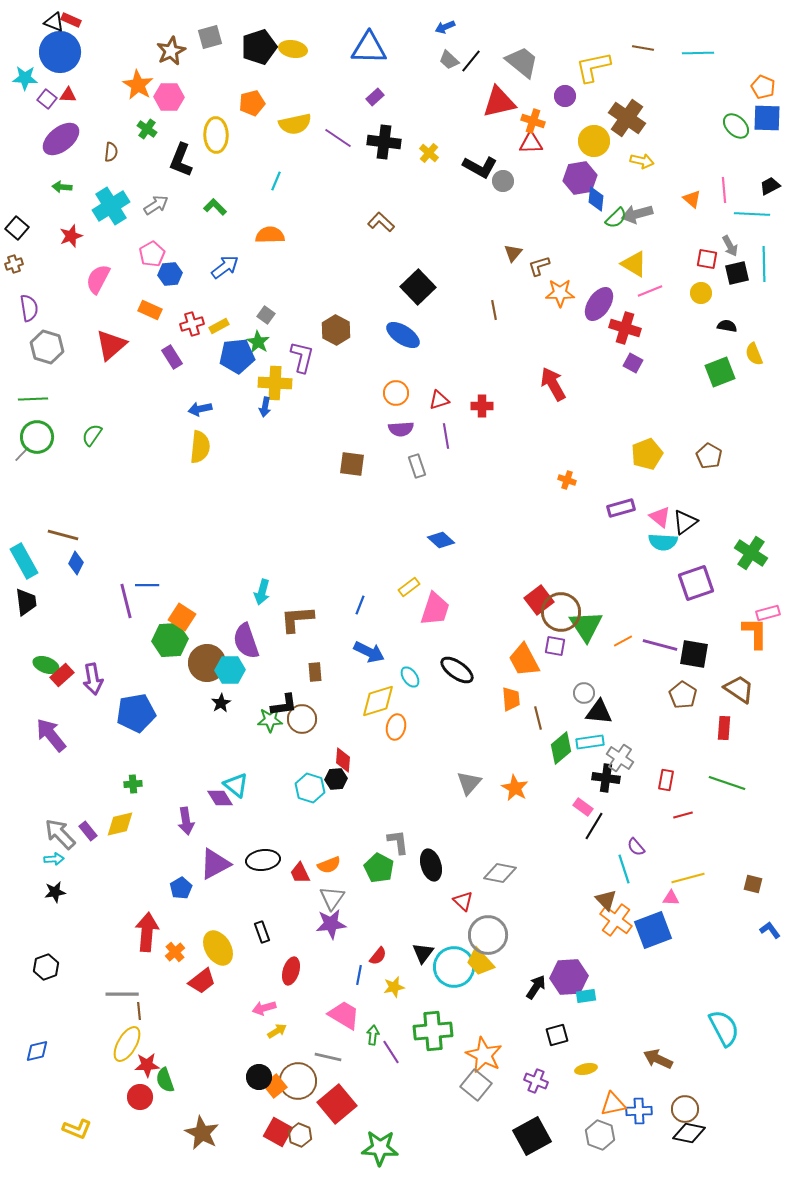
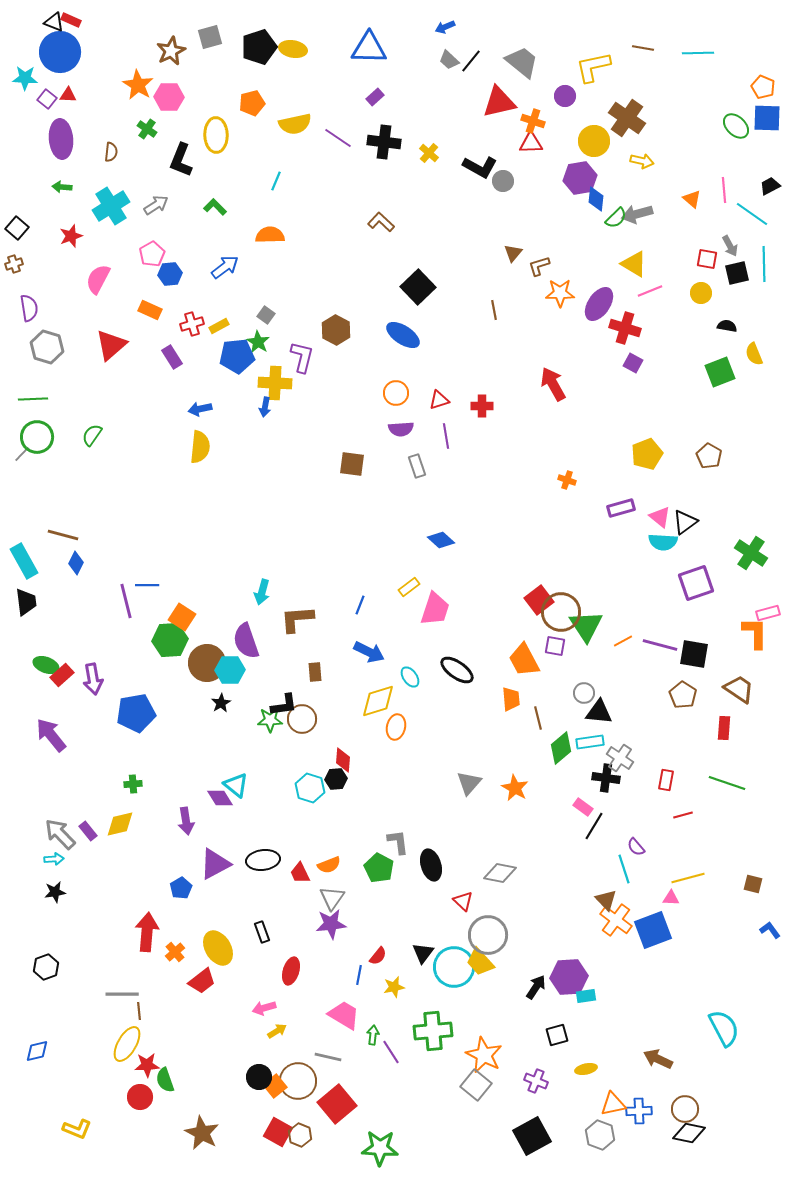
purple ellipse at (61, 139): rotated 57 degrees counterclockwise
cyan line at (752, 214): rotated 32 degrees clockwise
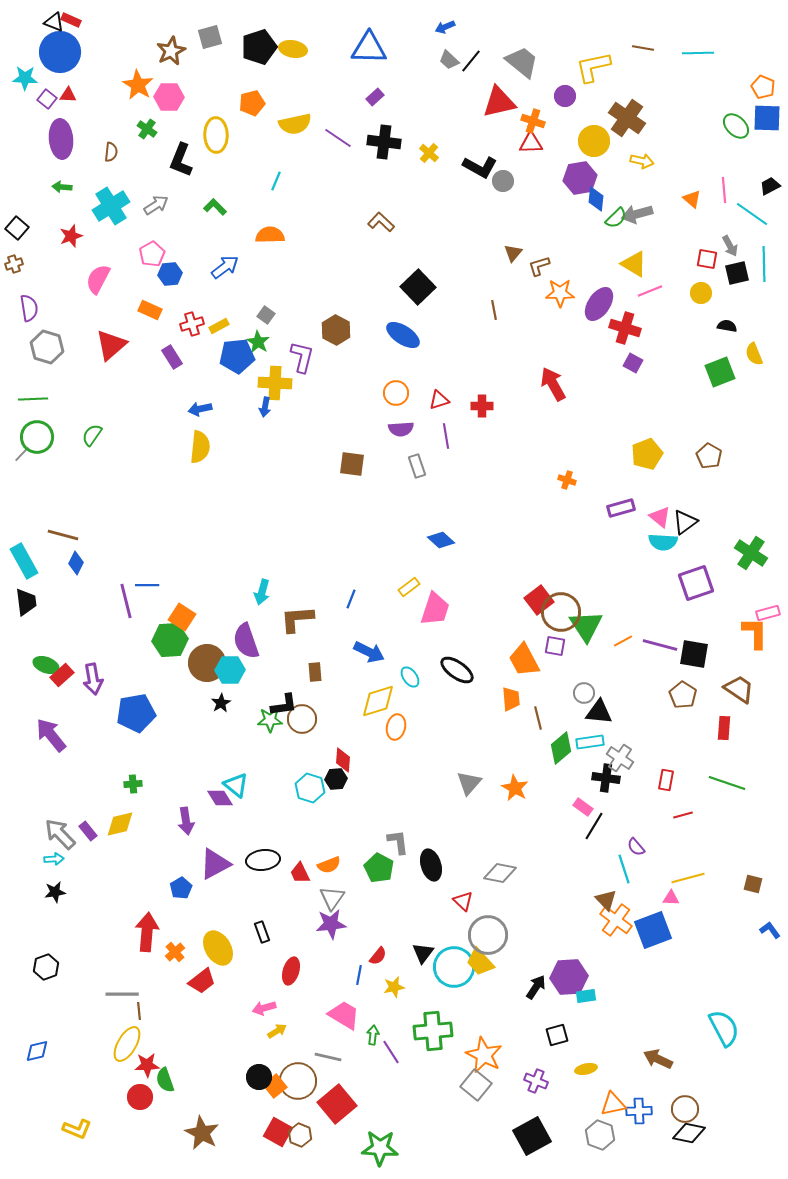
blue line at (360, 605): moved 9 px left, 6 px up
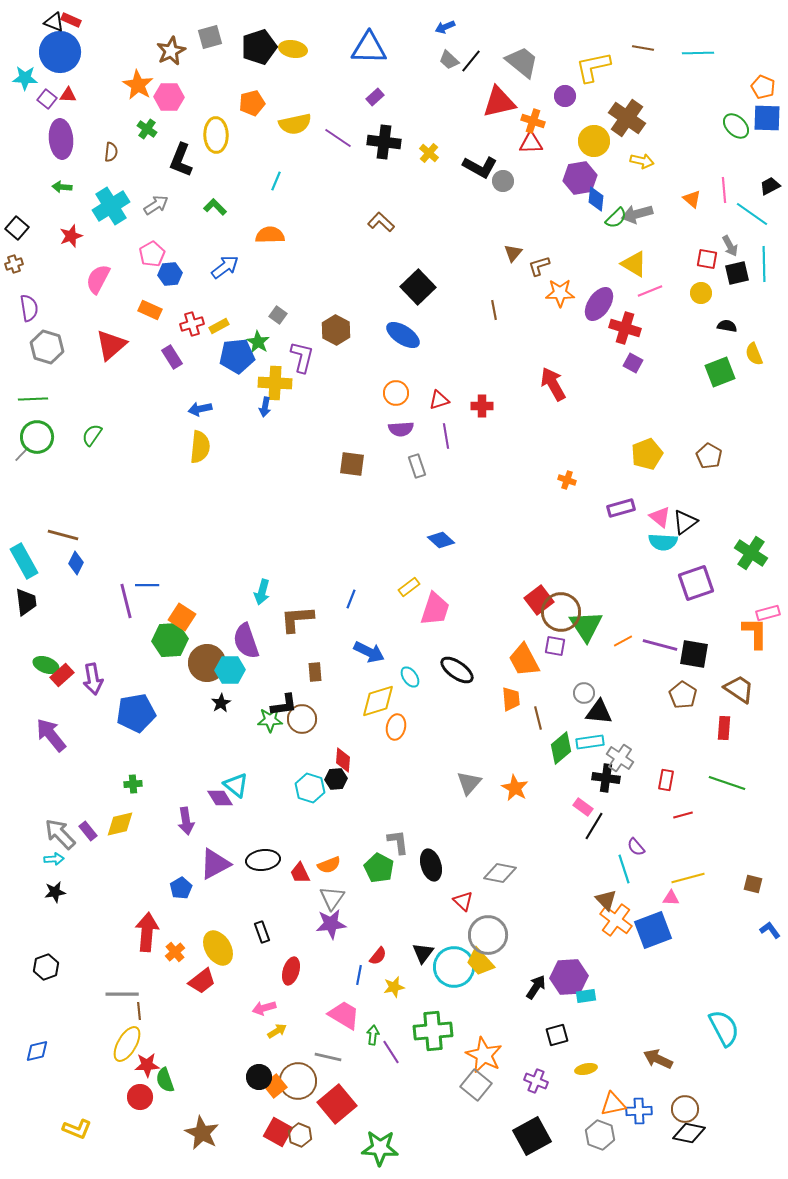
gray square at (266, 315): moved 12 px right
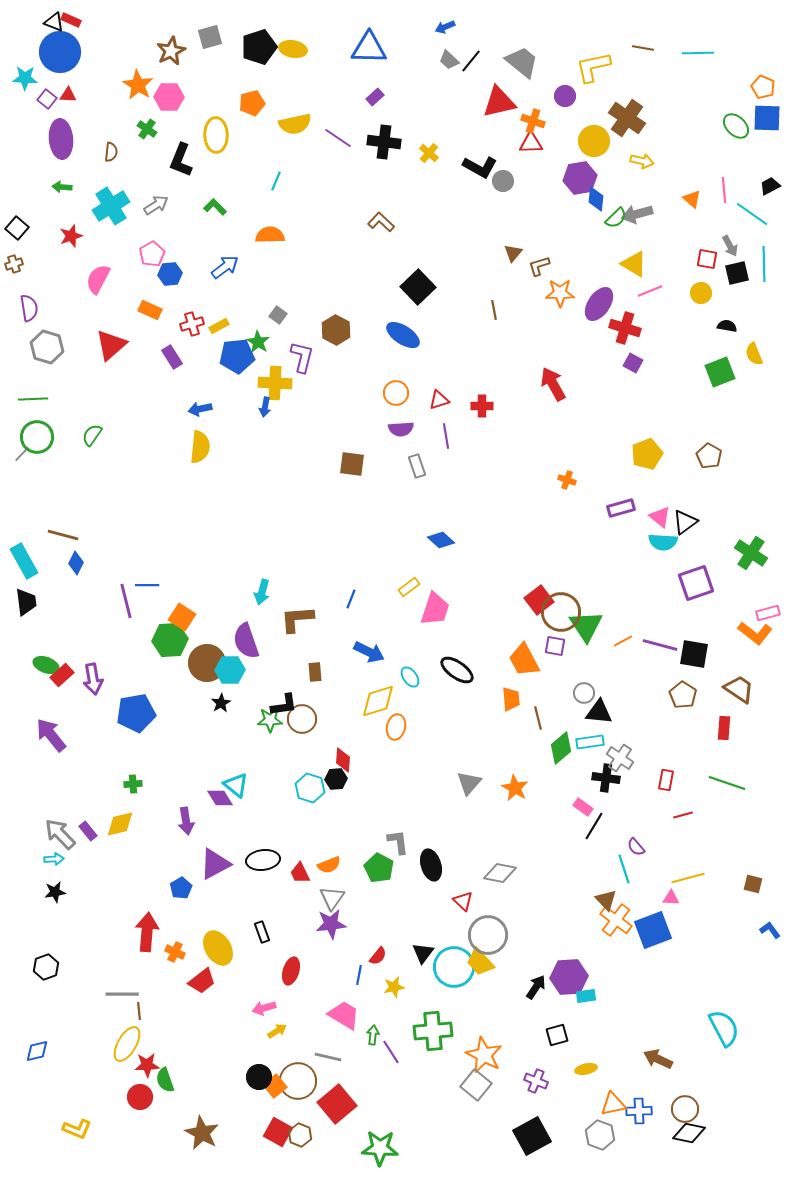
orange L-shape at (755, 633): rotated 128 degrees clockwise
orange cross at (175, 952): rotated 24 degrees counterclockwise
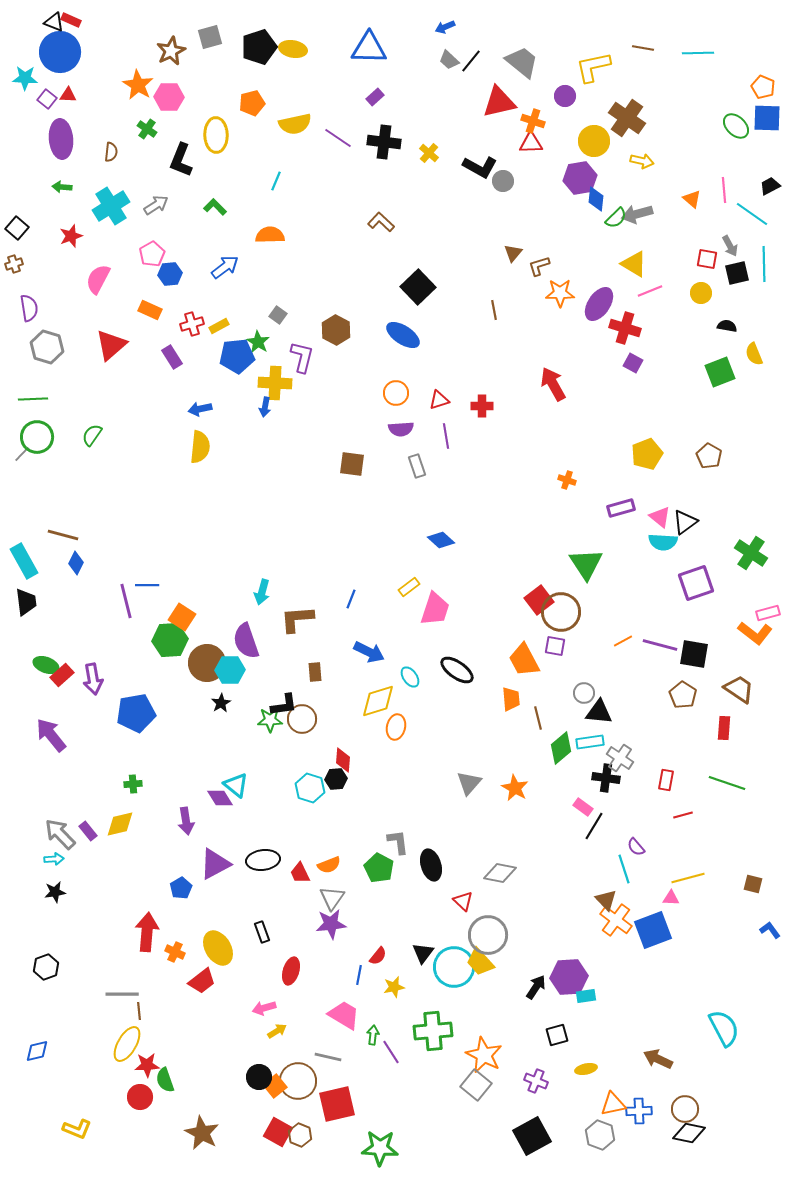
green triangle at (586, 626): moved 62 px up
red square at (337, 1104): rotated 27 degrees clockwise
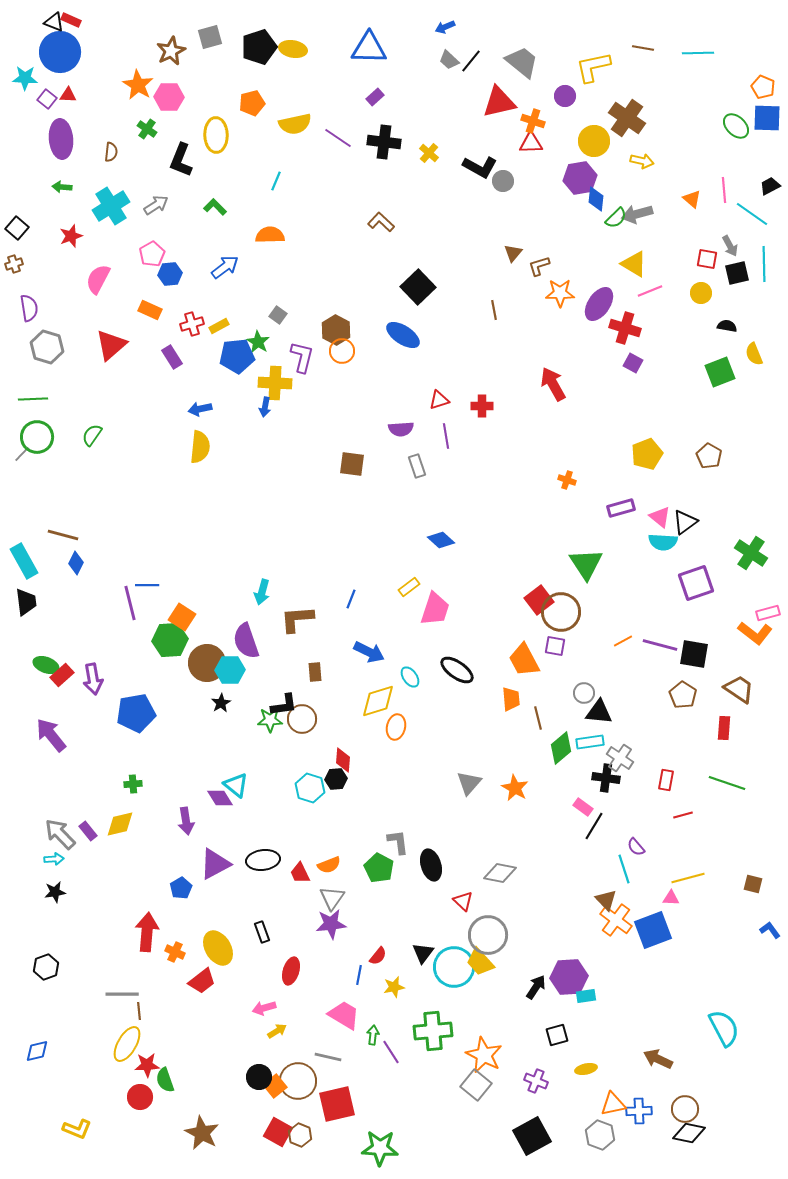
orange circle at (396, 393): moved 54 px left, 42 px up
purple line at (126, 601): moved 4 px right, 2 px down
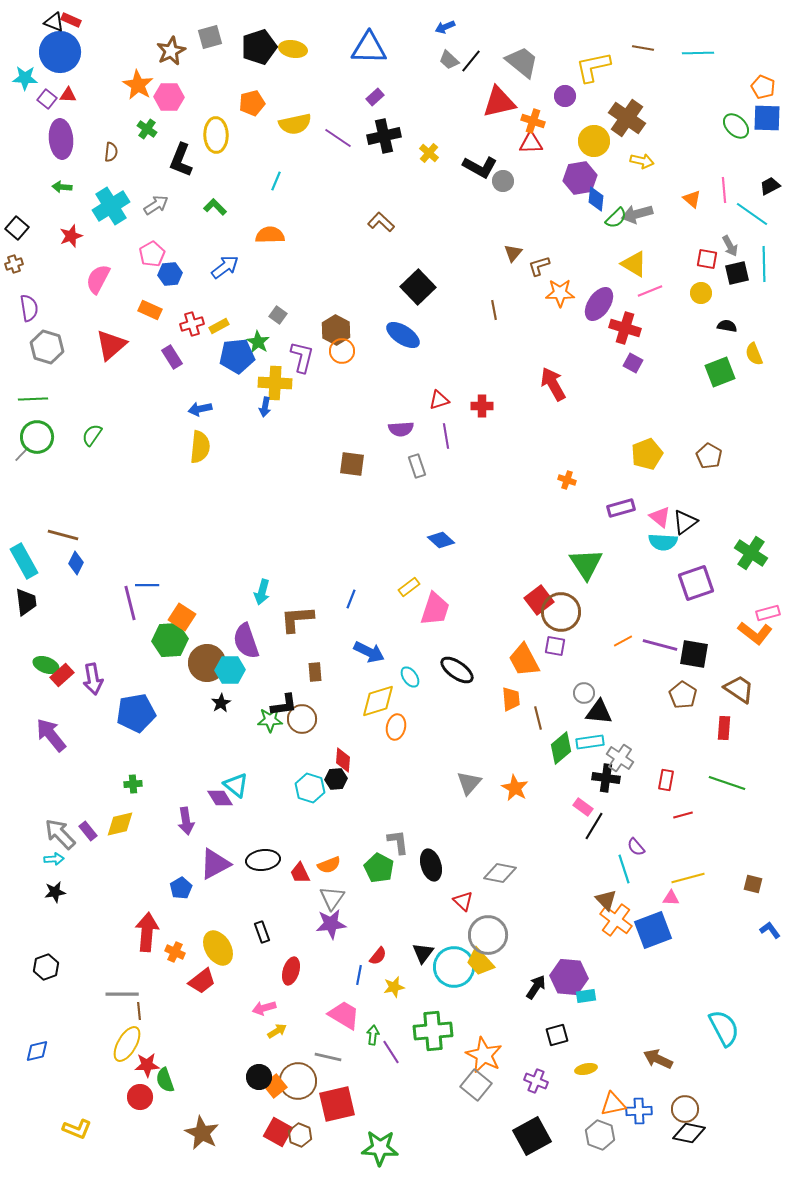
black cross at (384, 142): moved 6 px up; rotated 20 degrees counterclockwise
purple hexagon at (569, 977): rotated 9 degrees clockwise
